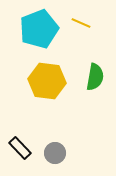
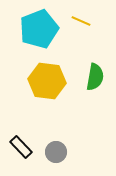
yellow line: moved 2 px up
black rectangle: moved 1 px right, 1 px up
gray circle: moved 1 px right, 1 px up
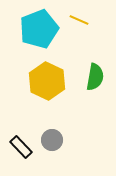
yellow line: moved 2 px left, 1 px up
yellow hexagon: rotated 18 degrees clockwise
gray circle: moved 4 px left, 12 px up
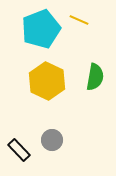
cyan pentagon: moved 2 px right
black rectangle: moved 2 px left, 3 px down
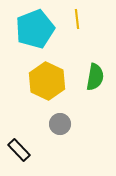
yellow line: moved 2 px left, 1 px up; rotated 60 degrees clockwise
cyan pentagon: moved 6 px left
gray circle: moved 8 px right, 16 px up
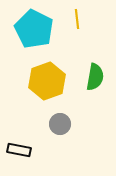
cyan pentagon: moved 1 px left; rotated 24 degrees counterclockwise
yellow hexagon: rotated 15 degrees clockwise
black rectangle: rotated 35 degrees counterclockwise
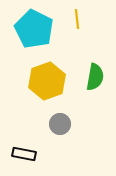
black rectangle: moved 5 px right, 4 px down
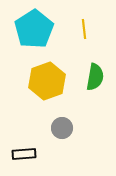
yellow line: moved 7 px right, 10 px down
cyan pentagon: rotated 12 degrees clockwise
gray circle: moved 2 px right, 4 px down
black rectangle: rotated 15 degrees counterclockwise
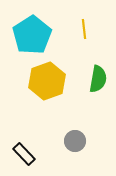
cyan pentagon: moved 2 px left, 6 px down
green semicircle: moved 3 px right, 2 px down
gray circle: moved 13 px right, 13 px down
black rectangle: rotated 50 degrees clockwise
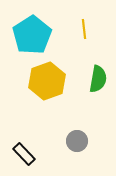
gray circle: moved 2 px right
